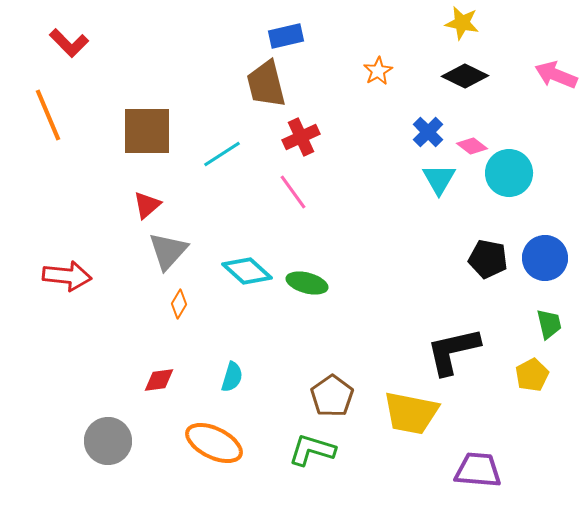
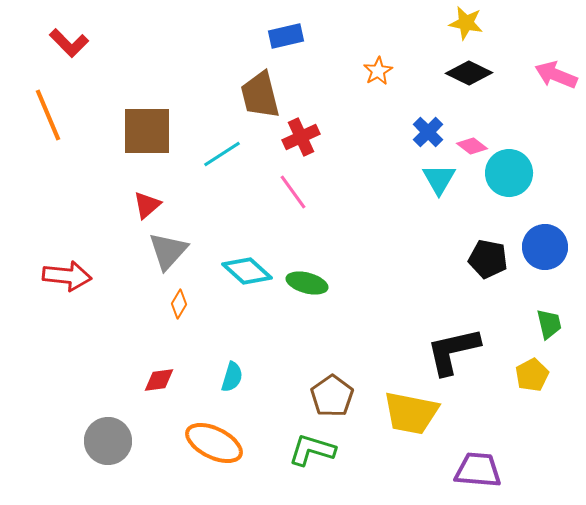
yellow star: moved 4 px right
black diamond: moved 4 px right, 3 px up
brown trapezoid: moved 6 px left, 11 px down
blue circle: moved 11 px up
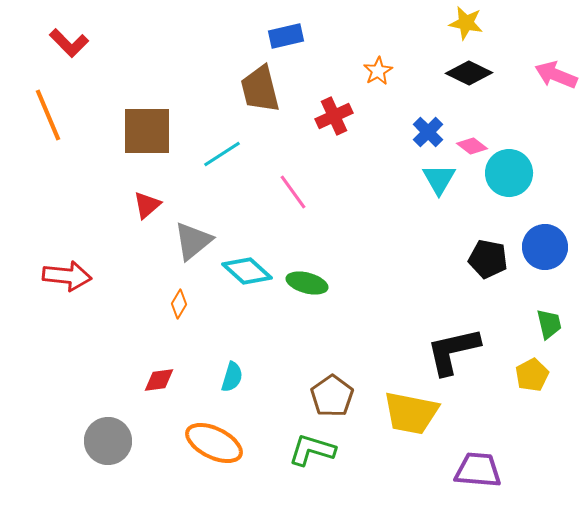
brown trapezoid: moved 6 px up
red cross: moved 33 px right, 21 px up
gray triangle: moved 25 px right, 10 px up; rotated 9 degrees clockwise
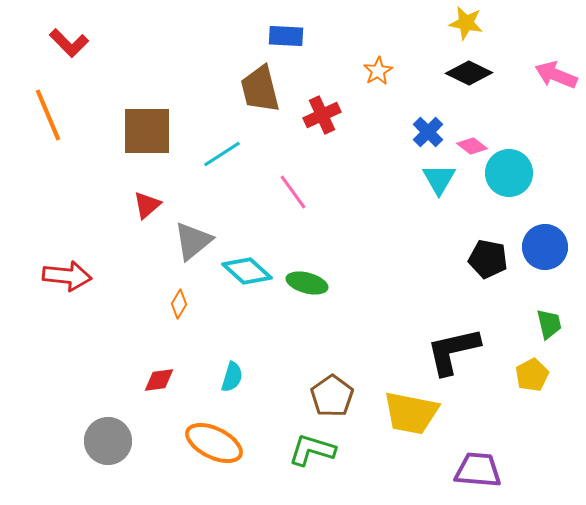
blue rectangle: rotated 16 degrees clockwise
red cross: moved 12 px left, 1 px up
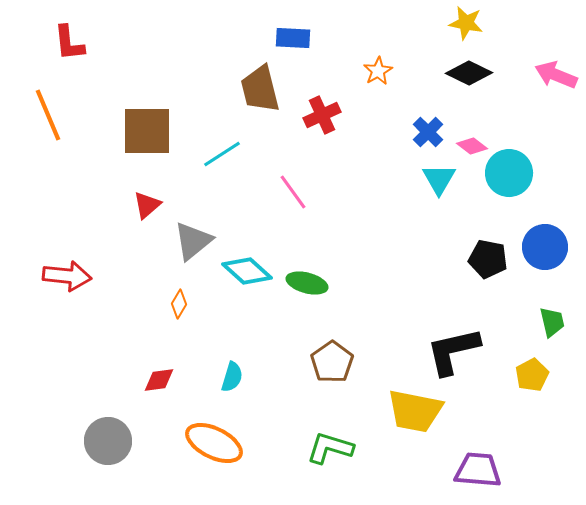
blue rectangle: moved 7 px right, 2 px down
red L-shape: rotated 39 degrees clockwise
green trapezoid: moved 3 px right, 2 px up
brown pentagon: moved 34 px up
yellow trapezoid: moved 4 px right, 2 px up
green L-shape: moved 18 px right, 2 px up
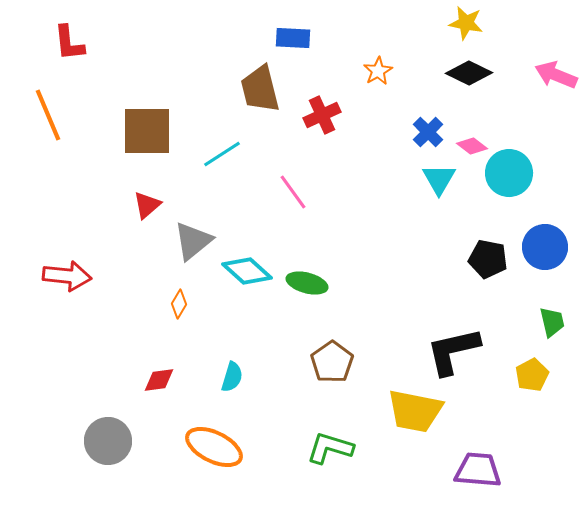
orange ellipse: moved 4 px down
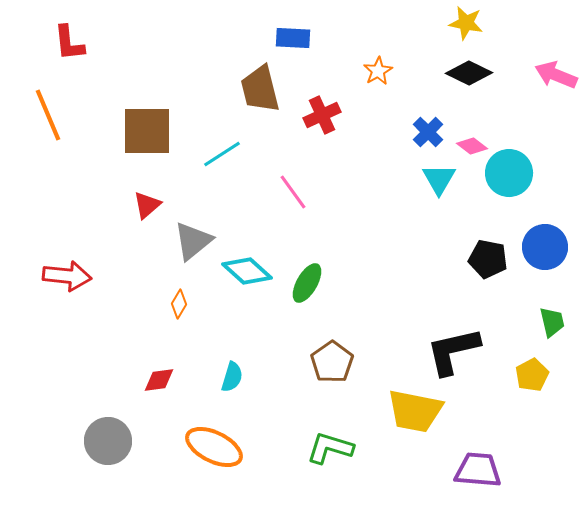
green ellipse: rotated 75 degrees counterclockwise
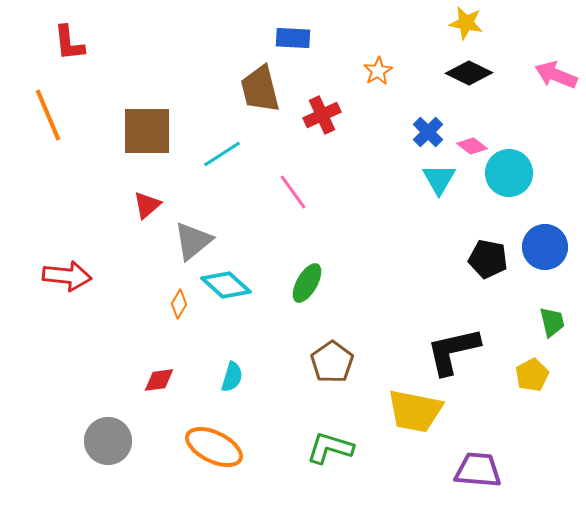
cyan diamond: moved 21 px left, 14 px down
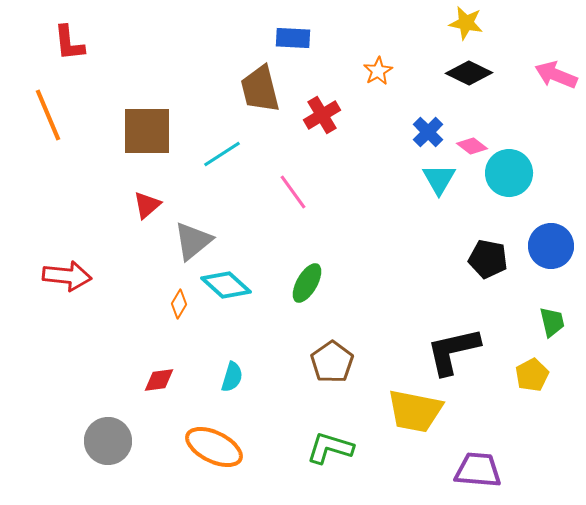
red cross: rotated 6 degrees counterclockwise
blue circle: moved 6 px right, 1 px up
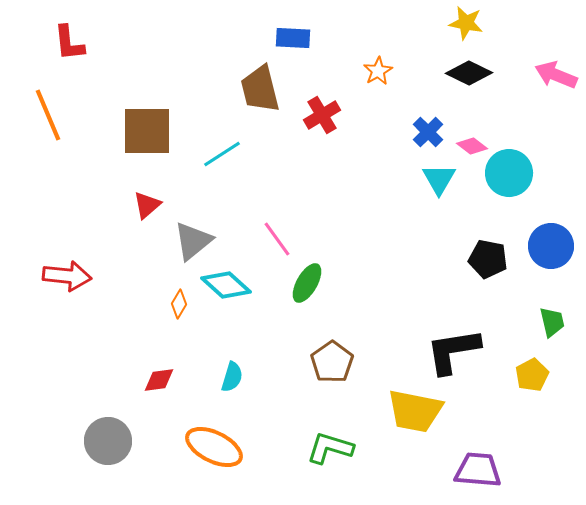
pink line: moved 16 px left, 47 px down
black L-shape: rotated 4 degrees clockwise
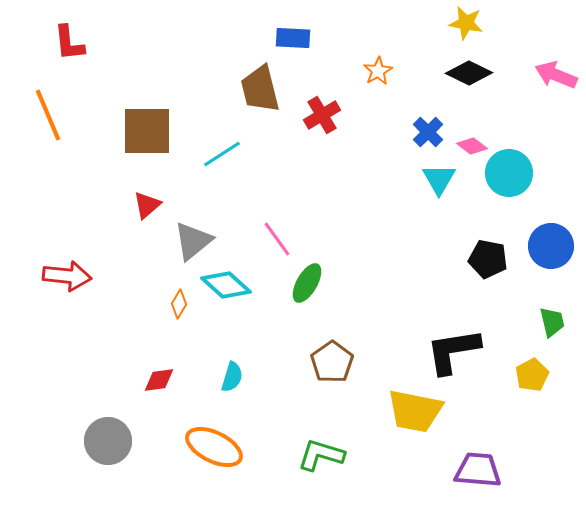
green L-shape: moved 9 px left, 7 px down
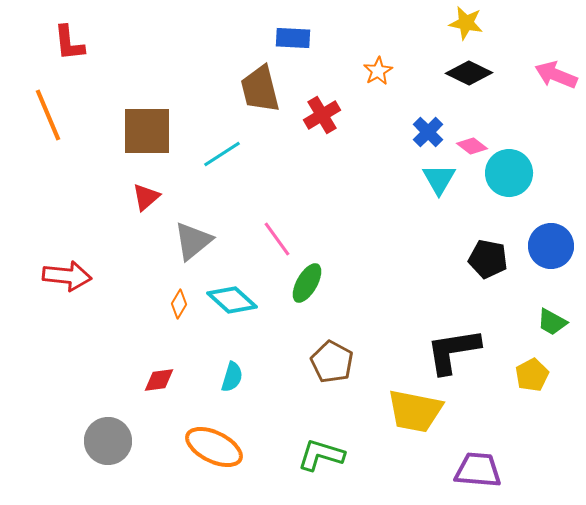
red triangle: moved 1 px left, 8 px up
cyan diamond: moved 6 px right, 15 px down
green trapezoid: rotated 132 degrees clockwise
brown pentagon: rotated 9 degrees counterclockwise
